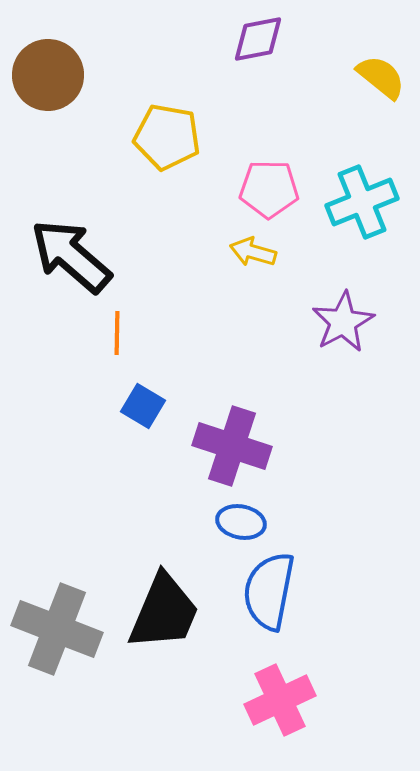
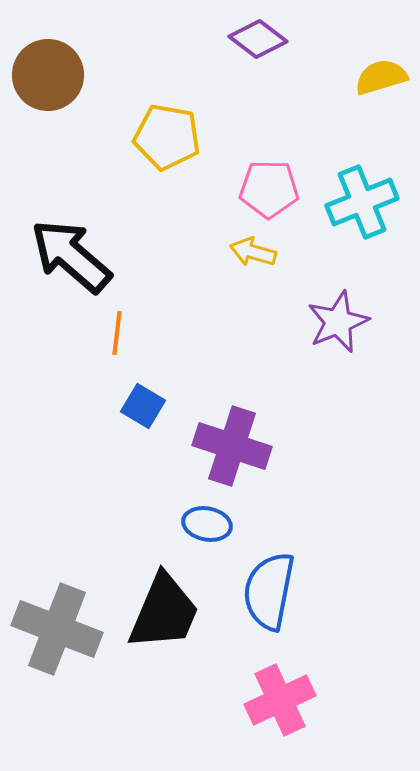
purple diamond: rotated 48 degrees clockwise
yellow semicircle: rotated 56 degrees counterclockwise
purple star: moved 5 px left; rotated 6 degrees clockwise
orange line: rotated 6 degrees clockwise
blue ellipse: moved 34 px left, 2 px down
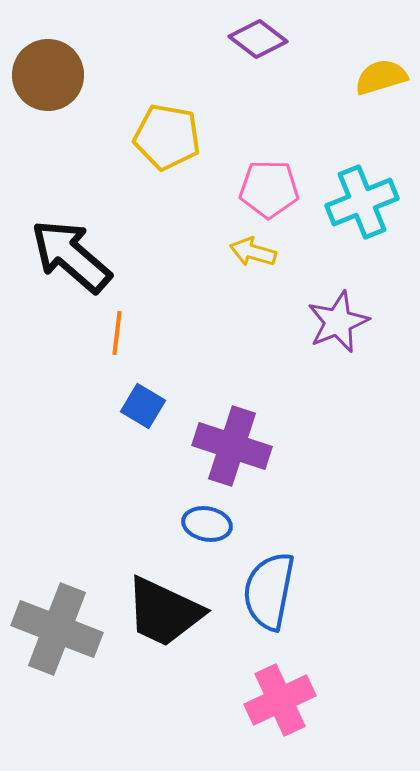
black trapezoid: rotated 92 degrees clockwise
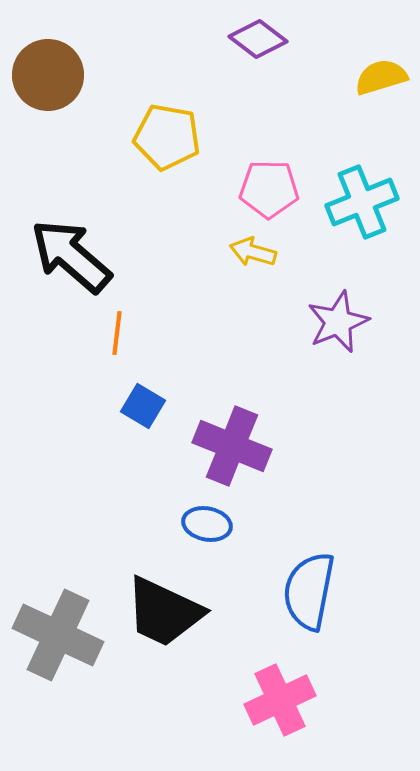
purple cross: rotated 4 degrees clockwise
blue semicircle: moved 40 px right
gray cross: moved 1 px right, 6 px down; rotated 4 degrees clockwise
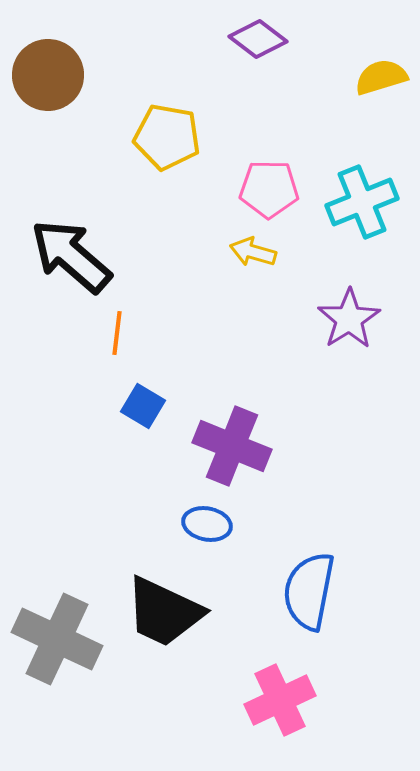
purple star: moved 11 px right, 3 px up; rotated 10 degrees counterclockwise
gray cross: moved 1 px left, 4 px down
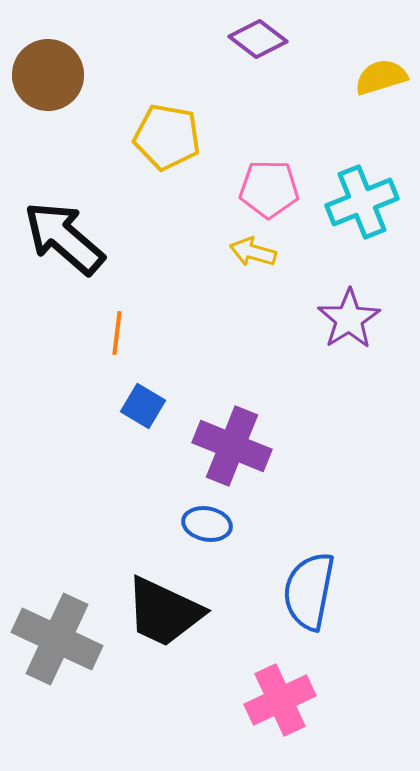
black arrow: moved 7 px left, 18 px up
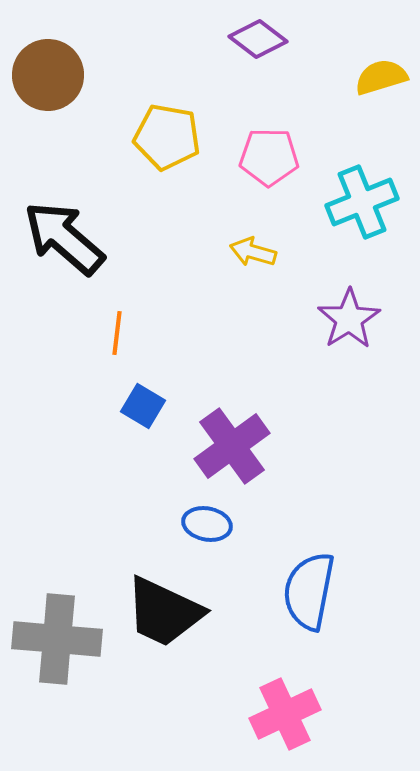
pink pentagon: moved 32 px up
purple cross: rotated 32 degrees clockwise
gray cross: rotated 20 degrees counterclockwise
pink cross: moved 5 px right, 14 px down
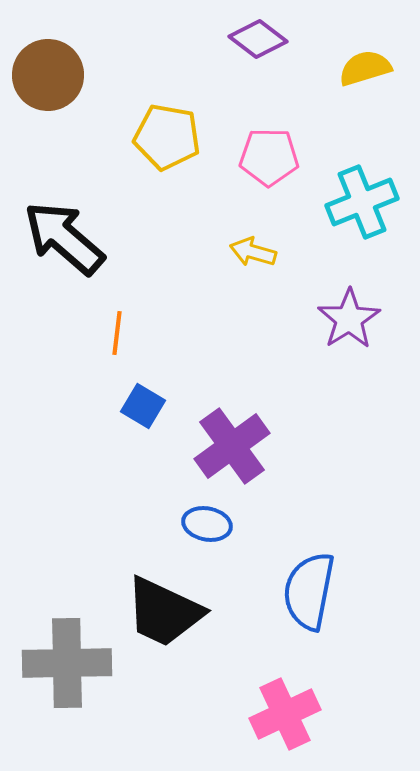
yellow semicircle: moved 16 px left, 9 px up
gray cross: moved 10 px right, 24 px down; rotated 6 degrees counterclockwise
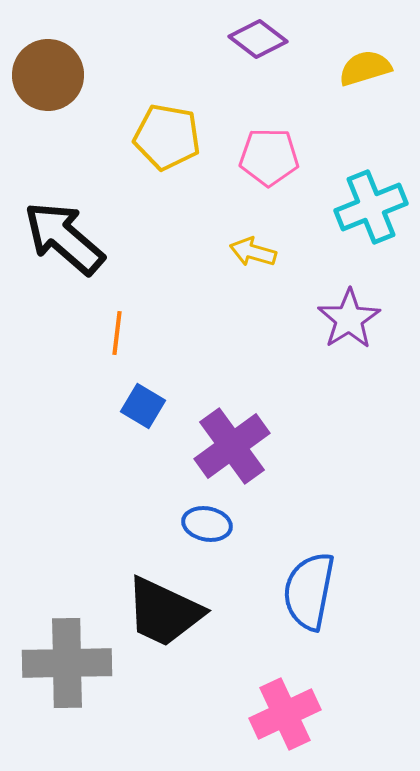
cyan cross: moved 9 px right, 5 px down
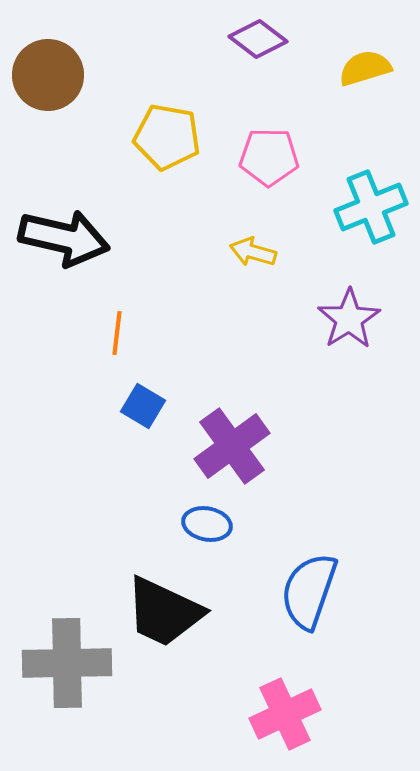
black arrow: rotated 152 degrees clockwise
blue semicircle: rotated 8 degrees clockwise
